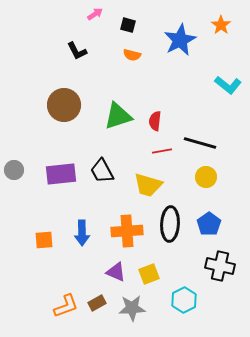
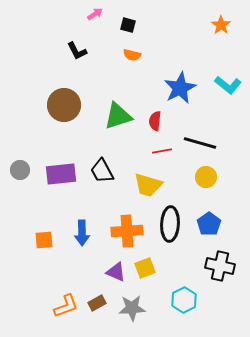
blue star: moved 48 px down
gray circle: moved 6 px right
yellow square: moved 4 px left, 6 px up
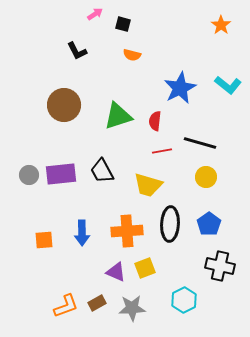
black square: moved 5 px left, 1 px up
gray circle: moved 9 px right, 5 px down
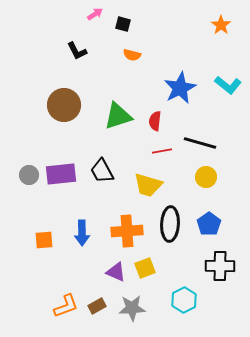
black cross: rotated 12 degrees counterclockwise
brown rectangle: moved 3 px down
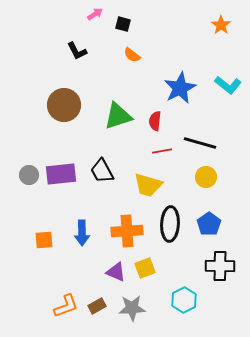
orange semicircle: rotated 24 degrees clockwise
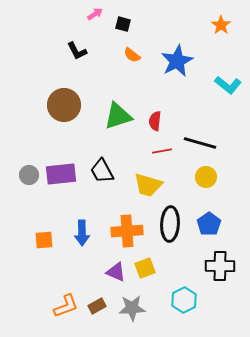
blue star: moved 3 px left, 27 px up
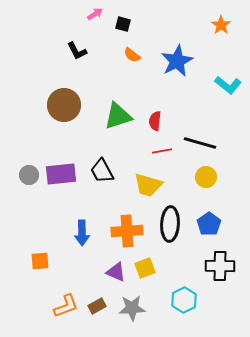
orange square: moved 4 px left, 21 px down
